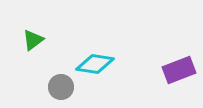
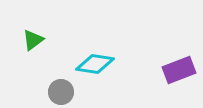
gray circle: moved 5 px down
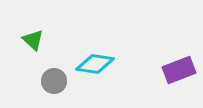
green triangle: rotated 40 degrees counterclockwise
gray circle: moved 7 px left, 11 px up
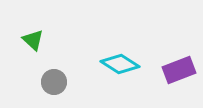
cyan diamond: moved 25 px right; rotated 24 degrees clockwise
gray circle: moved 1 px down
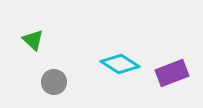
purple rectangle: moved 7 px left, 3 px down
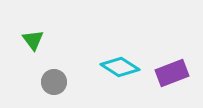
green triangle: rotated 10 degrees clockwise
cyan diamond: moved 3 px down
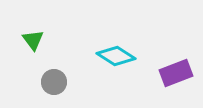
cyan diamond: moved 4 px left, 11 px up
purple rectangle: moved 4 px right
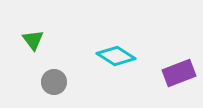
purple rectangle: moved 3 px right
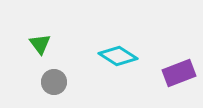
green triangle: moved 7 px right, 4 px down
cyan diamond: moved 2 px right
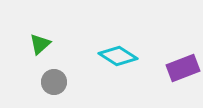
green triangle: rotated 25 degrees clockwise
purple rectangle: moved 4 px right, 5 px up
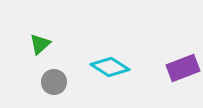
cyan diamond: moved 8 px left, 11 px down
